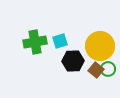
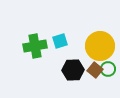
green cross: moved 4 px down
black hexagon: moved 9 px down
brown square: moved 1 px left
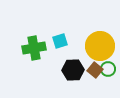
green cross: moved 1 px left, 2 px down
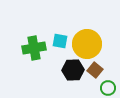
cyan square: rotated 28 degrees clockwise
yellow circle: moved 13 px left, 2 px up
green circle: moved 19 px down
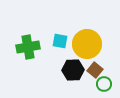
green cross: moved 6 px left, 1 px up
green circle: moved 4 px left, 4 px up
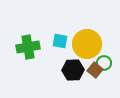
green circle: moved 21 px up
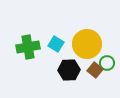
cyan square: moved 4 px left, 3 px down; rotated 21 degrees clockwise
green circle: moved 3 px right
black hexagon: moved 4 px left
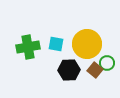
cyan square: rotated 21 degrees counterclockwise
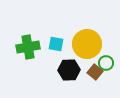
green circle: moved 1 px left
brown square: moved 2 px down
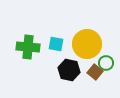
green cross: rotated 15 degrees clockwise
black hexagon: rotated 15 degrees clockwise
